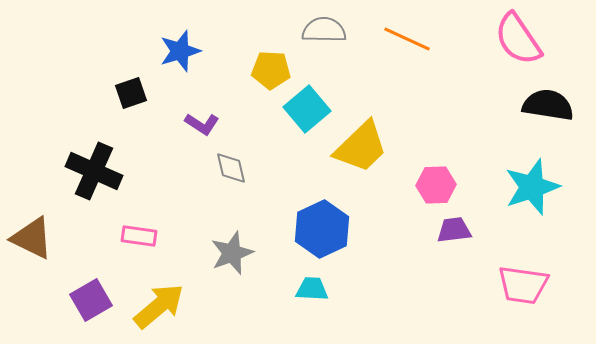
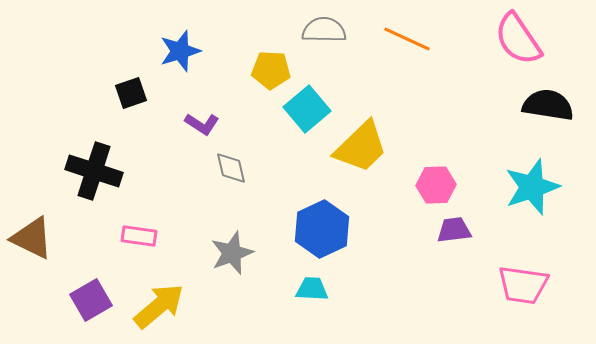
black cross: rotated 6 degrees counterclockwise
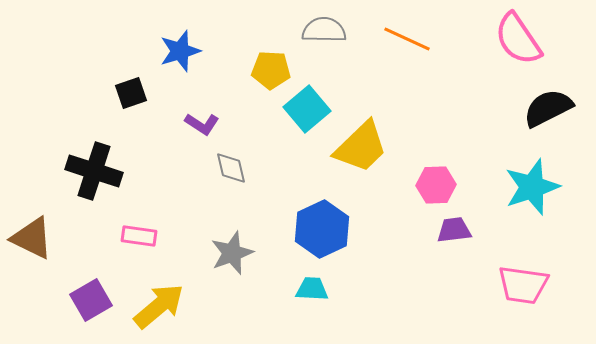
black semicircle: moved 3 px down; rotated 36 degrees counterclockwise
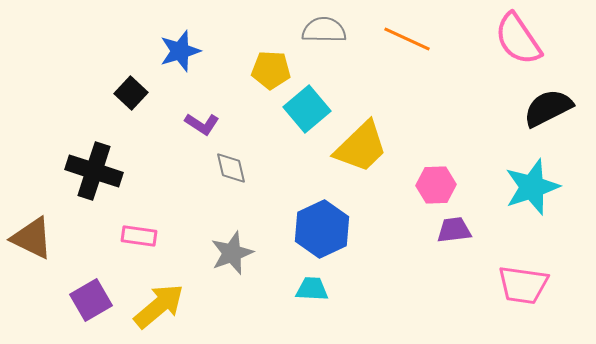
black square: rotated 28 degrees counterclockwise
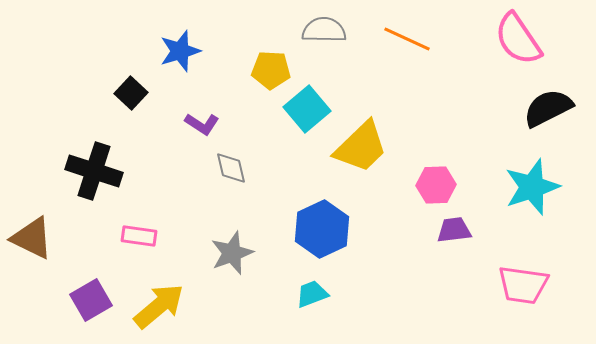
cyan trapezoid: moved 5 px down; rotated 24 degrees counterclockwise
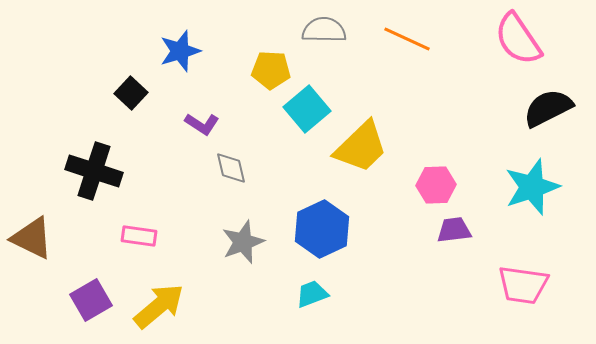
gray star: moved 11 px right, 11 px up
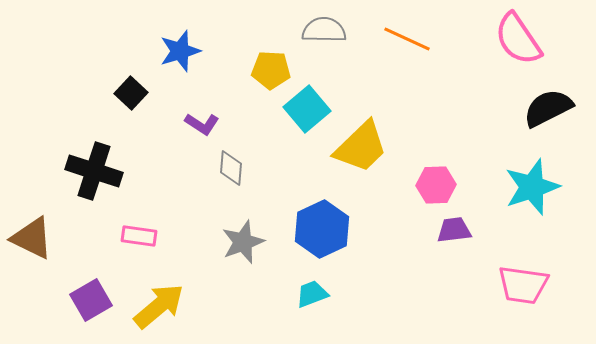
gray diamond: rotated 18 degrees clockwise
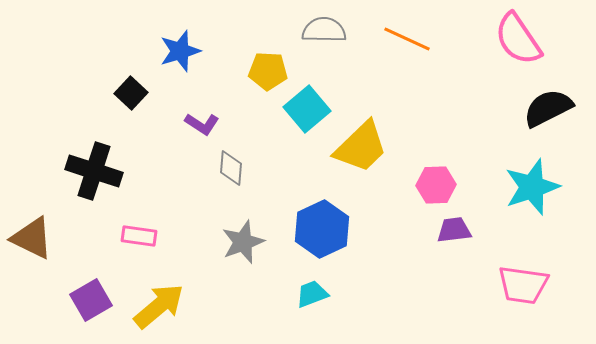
yellow pentagon: moved 3 px left, 1 px down
